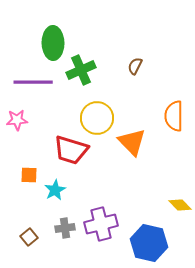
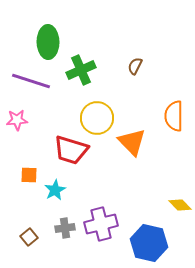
green ellipse: moved 5 px left, 1 px up
purple line: moved 2 px left, 1 px up; rotated 18 degrees clockwise
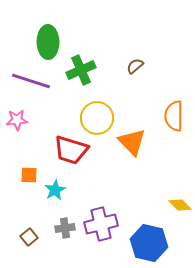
brown semicircle: rotated 24 degrees clockwise
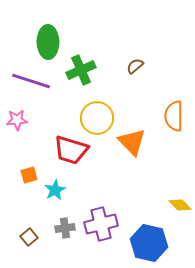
orange square: rotated 18 degrees counterclockwise
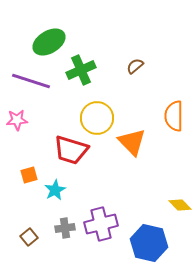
green ellipse: moved 1 px right; rotated 60 degrees clockwise
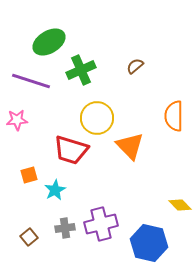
orange triangle: moved 2 px left, 4 px down
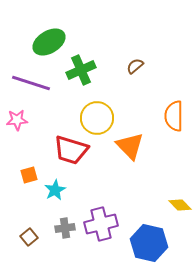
purple line: moved 2 px down
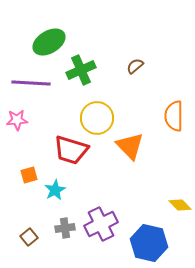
purple line: rotated 15 degrees counterclockwise
purple cross: rotated 12 degrees counterclockwise
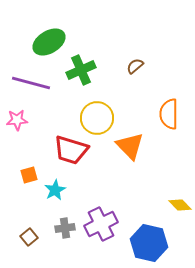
purple line: rotated 12 degrees clockwise
orange semicircle: moved 5 px left, 2 px up
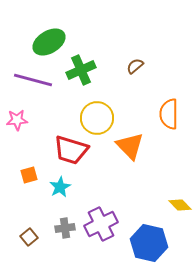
purple line: moved 2 px right, 3 px up
cyan star: moved 5 px right, 3 px up
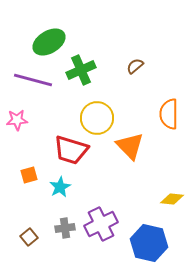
yellow diamond: moved 8 px left, 6 px up; rotated 40 degrees counterclockwise
